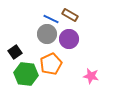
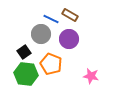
gray circle: moved 6 px left
black square: moved 9 px right
orange pentagon: rotated 25 degrees counterclockwise
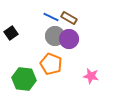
brown rectangle: moved 1 px left, 3 px down
blue line: moved 2 px up
gray circle: moved 14 px right, 2 px down
black square: moved 13 px left, 19 px up
green hexagon: moved 2 px left, 5 px down
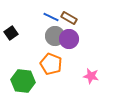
green hexagon: moved 1 px left, 2 px down
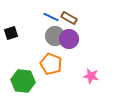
black square: rotated 16 degrees clockwise
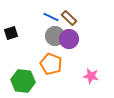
brown rectangle: rotated 14 degrees clockwise
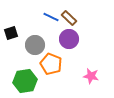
gray circle: moved 20 px left, 9 px down
green hexagon: moved 2 px right; rotated 15 degrees counterclockwise
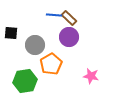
blue line: moved 3 px right, 2 px up; rotated 21 degrees counterclockwise
black square: rotated 24 degrees clockwise
purple circle: moved 2 px up
orange pentagon: rotated 20 degrees clockwise
